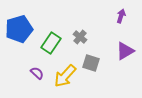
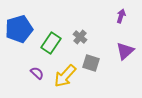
purple triangle: rotated 12 degrees counterclockwise
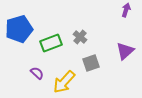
purple arrow: moved 5 px right, 6 px up
green rectangle: rotated 35 degrees clockwise
gray square: rotated 36 degrees counterclockwise
yellow arrow: moved 1 px left, 6 px down
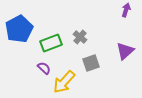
blue pentagon: rotated 12 degrees counterclockwise
purple semicircle: moved 7 px right, 5 px up
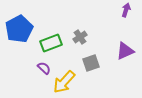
gray cross: rotated 16 degrees clockwise
purple triangle: rotated 18 degrees clockwise
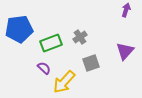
blue pentagon: rotated 20 degrees clockwise
purple triangle: rotated 24 degrees counterclockwise
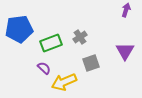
purple triangle: rotated 12 degrees counterclockwise
yellow arrow: rotated 25 degrees clockwise
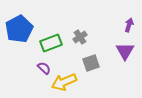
purple arrow: moved 3 px right, 15 px down
blue pentagon: rotated 20 degrees counterclockwise
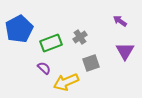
purple arrow: moved 9 px left, 4 px up; rotated 72 degrees counterclockwise
yellow arrow: moved 2 px right
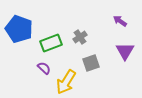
blue pentagon: rotated 24 degrees counterclockwise
yellow arrow: rotated 35 degrees counterclockwise
